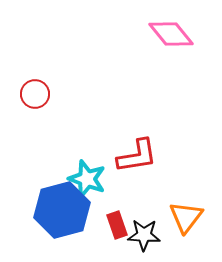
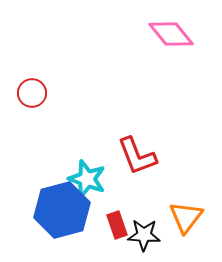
red circle: moved 3 px left, 1 px up
red L-shape: rotated 78 degrees clockwise
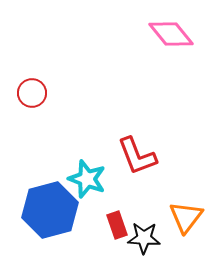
blue hexagon: moved 12 px left
black star: moved 3 px down
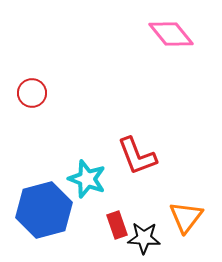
blue hexagon: moved 6 px left
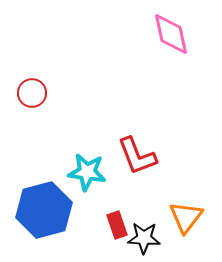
pink diamond: rotated 27 degrees clockwise
cyan star: moved 7 px up; rotated 12 degrees counterclockwise
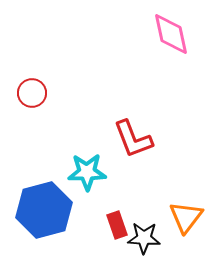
red L-shape: moved 4 px left, 17 px up
cyan star: rotated 9 degrees counterclockwise
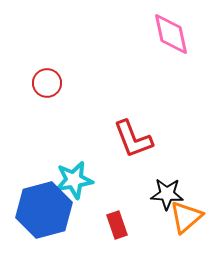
red circle: moved 15 px right, 10 px up
cyan star: moved 13 px left, 8 px down; rotated 9 degrees counterclockwise
orange triangle: rotated 12 degrees clockwise
black star: moved 23 px right, 44 px up
